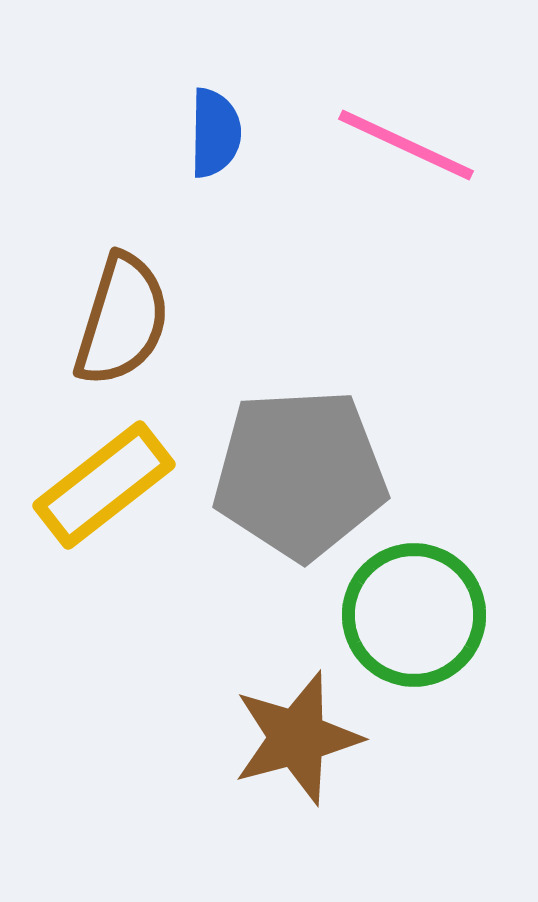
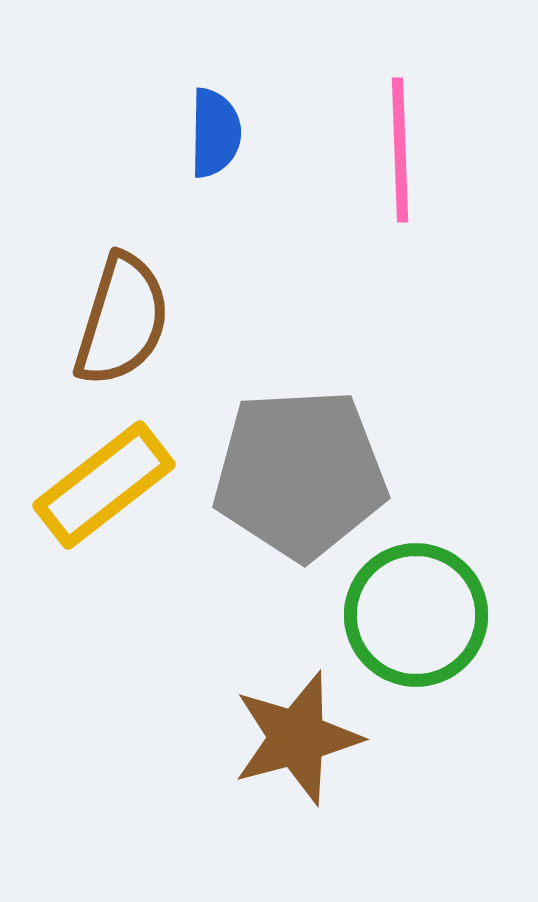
pink line: moved 6 px left, 5 px down; rotated 63 degrees clockwise
green circle: moved 2 px right
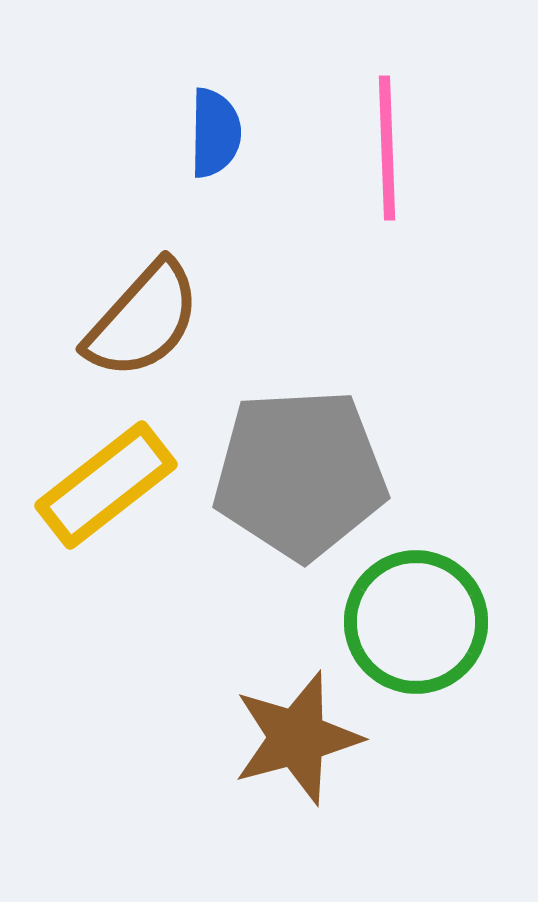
pink line: moved 13 px left, 2 px up
brown semicircle: moved 21 px right; rotated 25 degrees clockwise
yellow rectangle: moved 2 px right
green circle: moved 7 px down
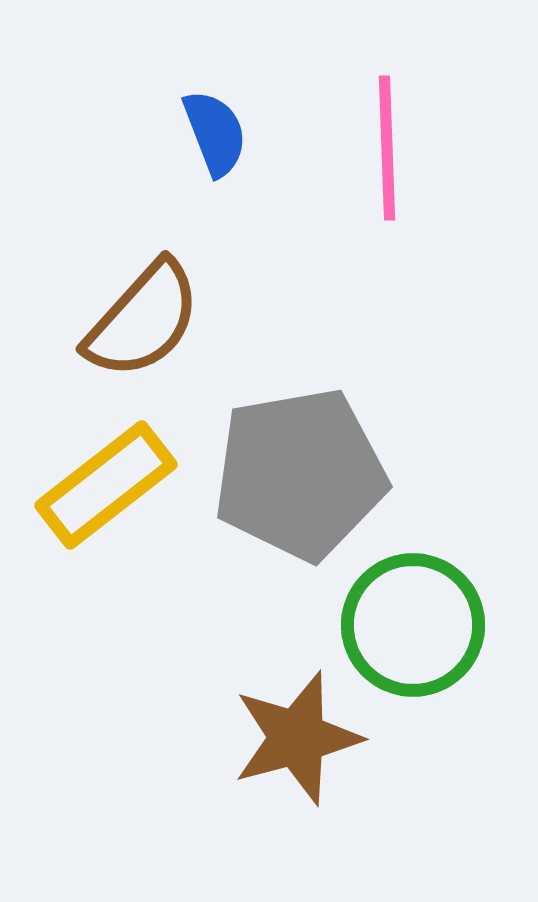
blue semicircle: rotated 22 degrees counterclockwise
gray pentagon: rotated 7 degrees counterclockwise
green circle: moved 3 px left, 3 px down
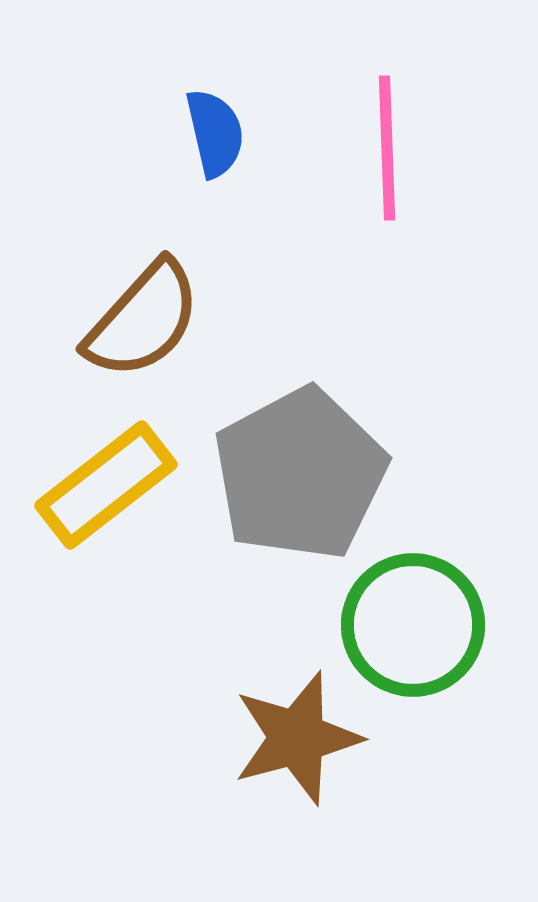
blue semicircle: rotated 8 degrees clockwise
gray pentagon: rotated 18 degrees counterclockwise
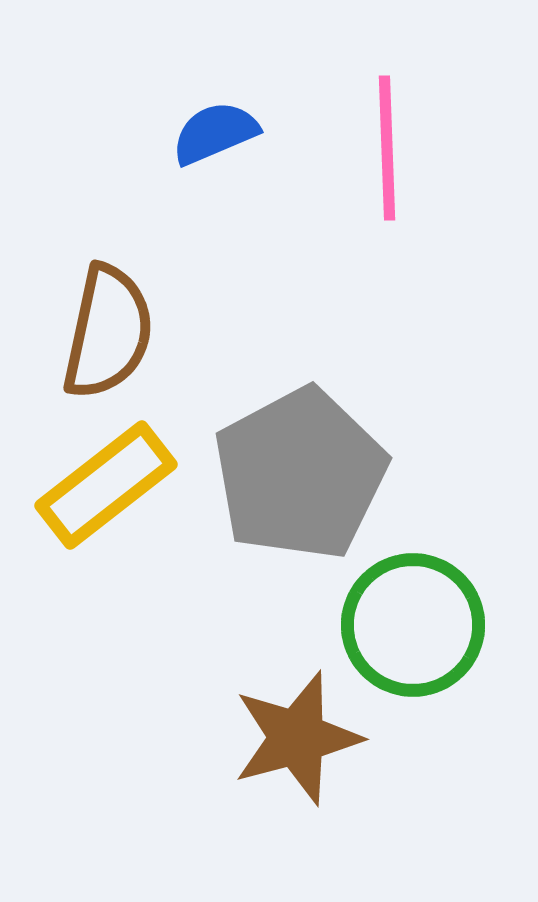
blue semicircle: rotated 100 degrees counterclockwise
brown semicircle: moved 35 px left, 12 px down; rotated 30 degrees counterclockwise
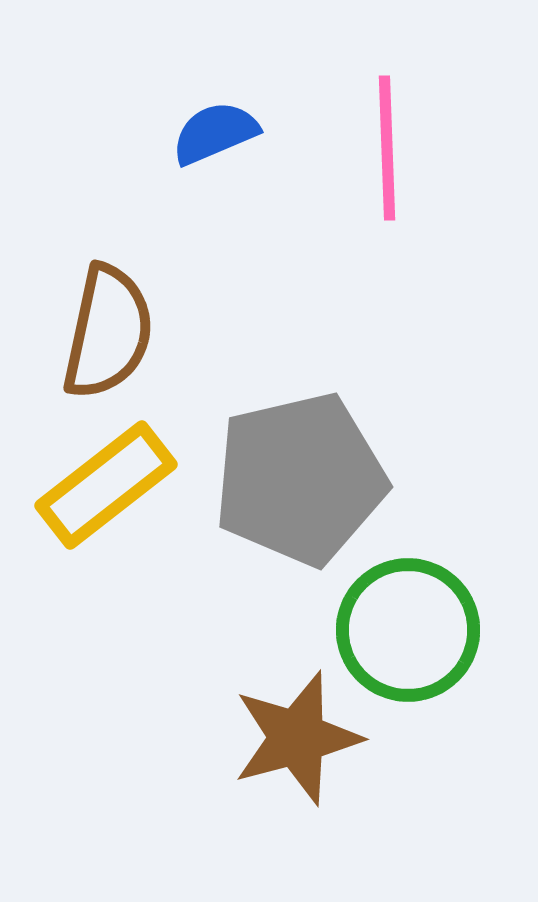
gray pentagon: moved 5 px down; rotated 15 degrees clockwise
green circle: moved 5 px left, 5 px down
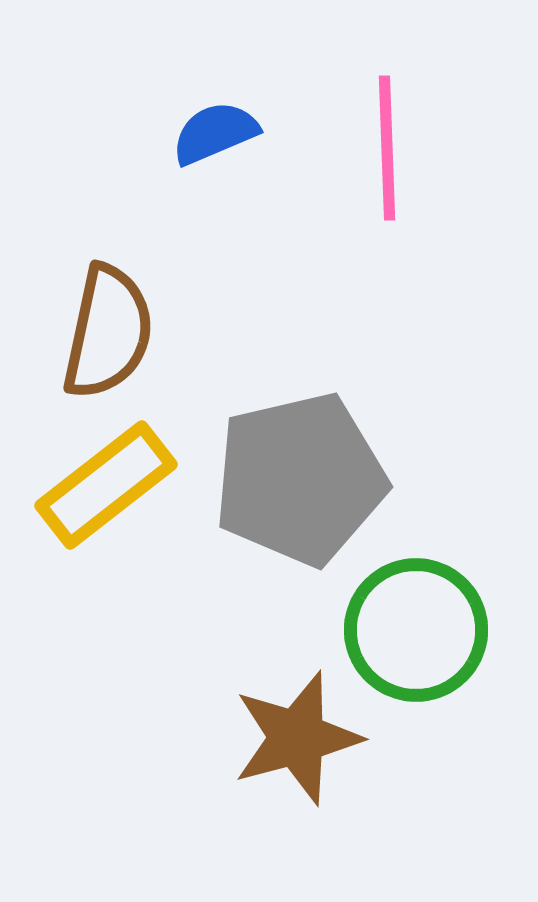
green circle: moved 8 px right
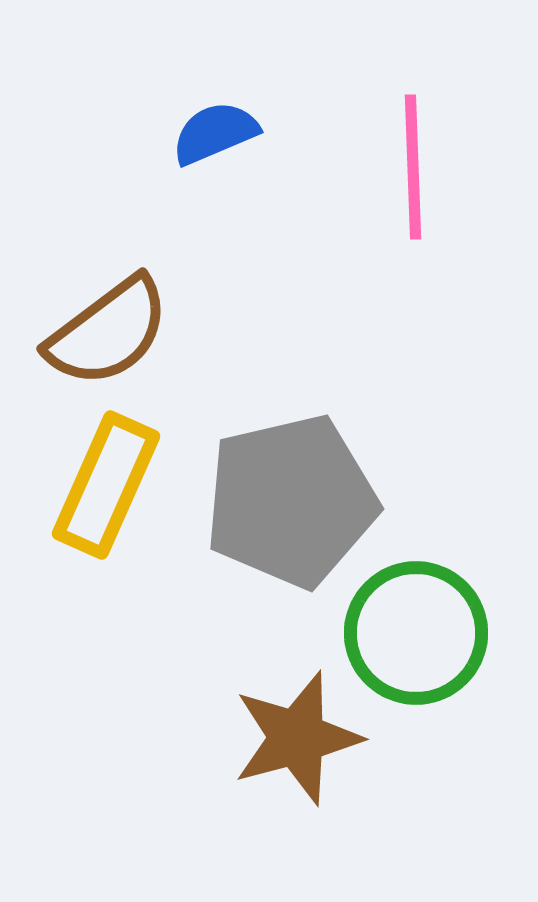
pink line: moved 26 px right, 19 px down
brown semicircle: rotated 41 degrees clockwise
gray pentagon: moved 9 px left, 22 px down
yellow rectangle: rotated 28 degrees counterclockwise
green circle: moved 3 px down
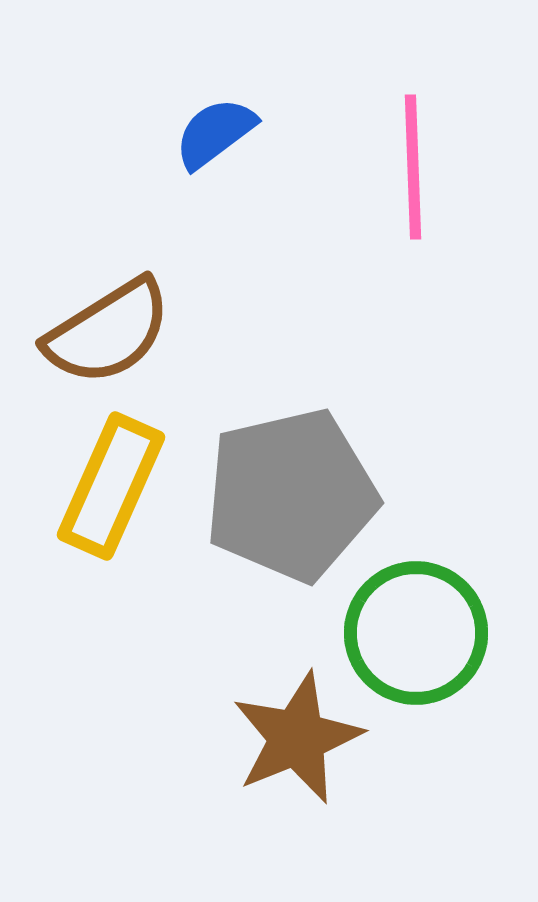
blue semicircle: rotated 14 degrees counterclockwise
brown semicircle: rotated 5 degrees clockwise
yellow rectangle: moved 5 px right, 1 px down
gray pentagon: moved 6 px up
brown star: rotated 7 degrees counterclockwise
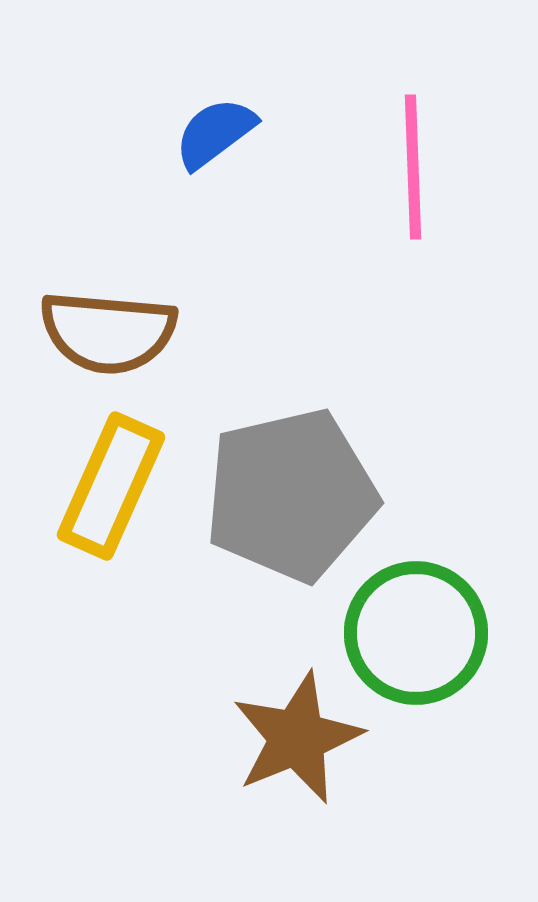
brown semicircle: rotated 37 degrees clockwise
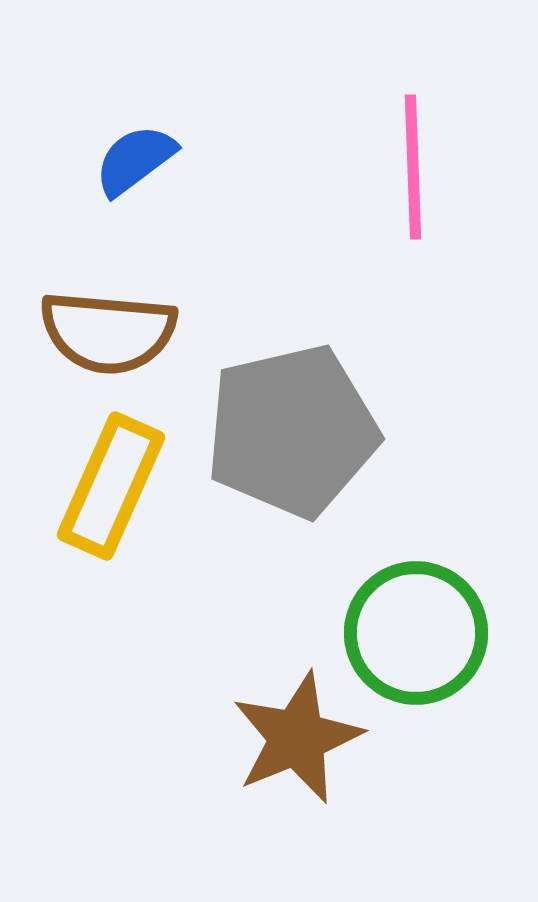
blue semicircle: moved 80 px left, 27 px down
gray pentagon: moved 1 px right, 64 px up
